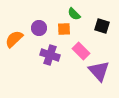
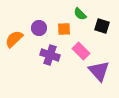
green semicircle: moved 6 px right
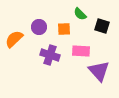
purple circle: moved 1 px up
pink rectangle: rotated 42 degrees counterclockwise
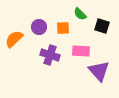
orange square: moved 1 px left, 1 px up
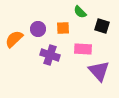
green semicircle: moved 2 px up
purple circle: moved 1 px left, 2 px down
pink rectangle: moved 2 px right, 2 px up
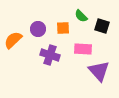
green semicircle: moved 1 px right, 4 px down
orange semicircle: moved 1 px left, 1 px down
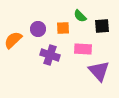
green semicircle: moved 1 px left
black square: rotated 21 degrees counterclockwise
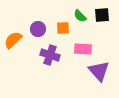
black square: moved 11 px up
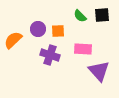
orange square: moved 5 px left, 3 px down
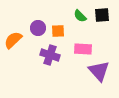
purple circle: moved 1 px up
